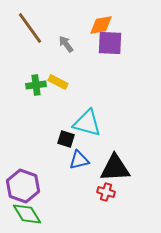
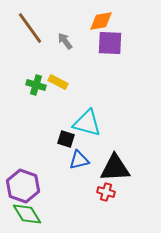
orange diamond: moved 4 px up
gray arrow: moved 1 px left, 3 px up
green cross: rotated 24 degrees clockwise
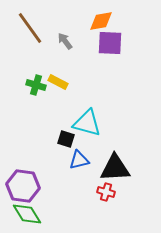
purple hexagon: rotated 12 degrees counterclockwise
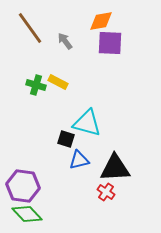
red cross: rotated 18 degrees clockwise
green diamond: rotated 12 degrees counterclockwise
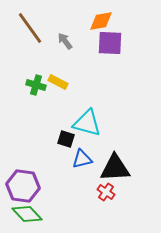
blue triangle: moved 3 px right, 1 px up
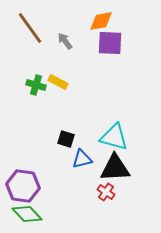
cyan triangle: moved 27 px right, 14 px down
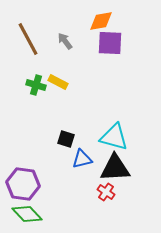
brown line: moved 2 px left, 11 px down; rotated 8 degrees clockwise
purple hexagon: moved 2 px up
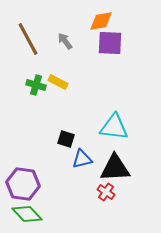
cyan triangle: moved 10 px up; rotated 8 degrees counterclockwise
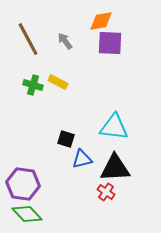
green cross: moved 3 px left
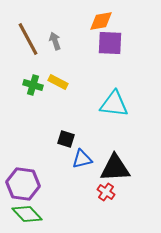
gray arrow: moved 10 px left; rotated 18 degrees clockwise
cyan triangle: moved 23 px up
